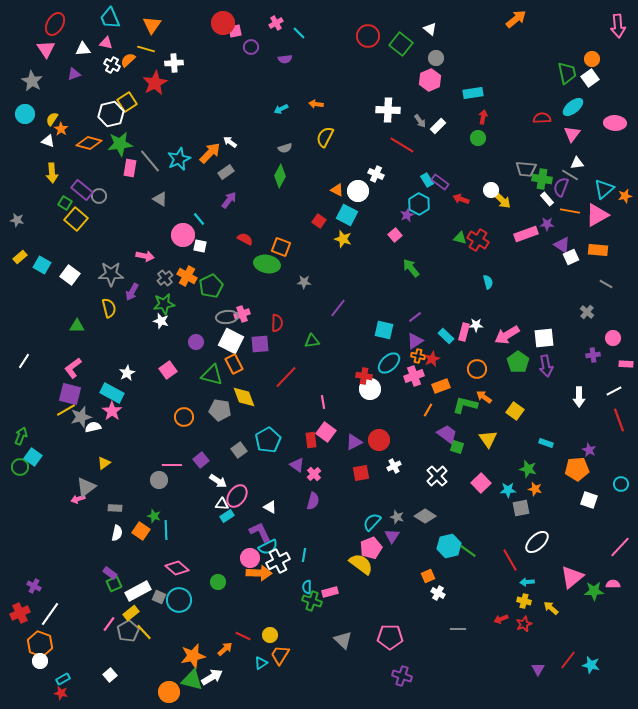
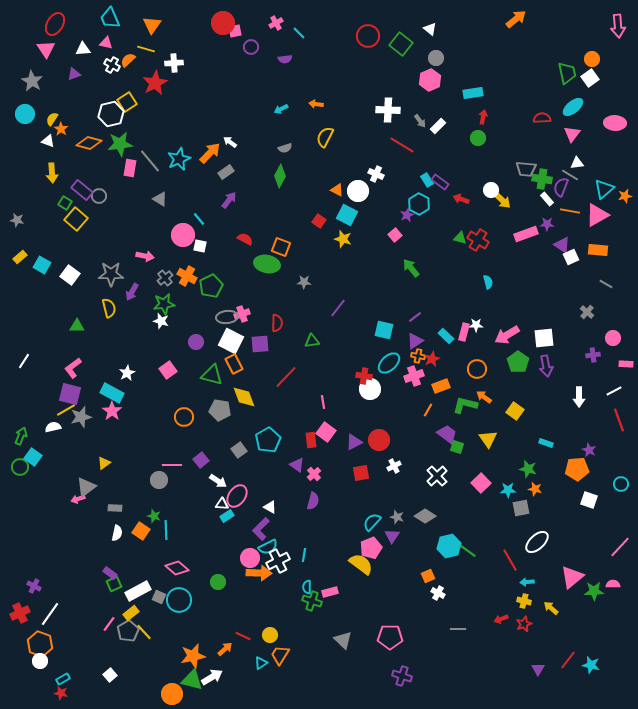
white semicircle at (93, 427): moved 40 px left
purple L-shape at (260, 532): moved 1 px right, 3 px up; rotated 110 degrees counterclockwise
orange circle at (169, 692): moved 3 px right, 2 px down
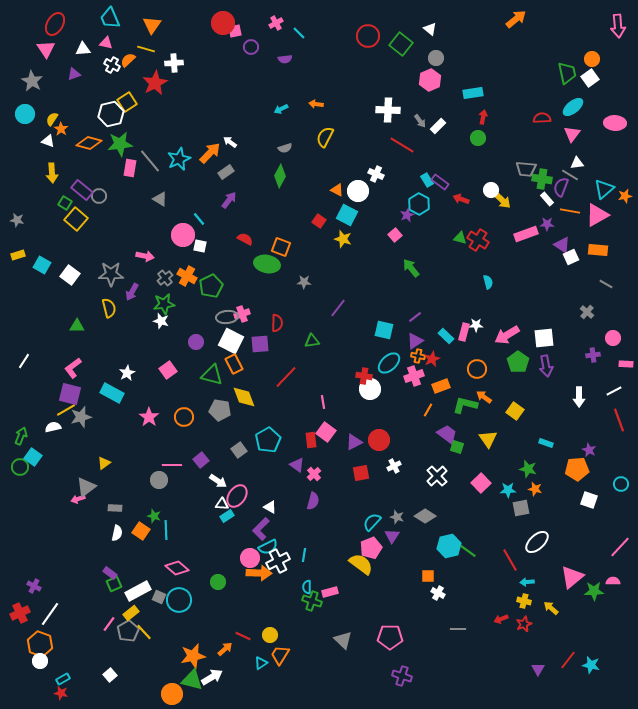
yellow rectangle at (20, 257): moved 2 px left, 2 px up; rotated 24 degrees clockwise
pink star at (112, 411): moved 37 px right, 6 px down
orange square at (428, 576): rotated 24 degrees clockwise
pink semicircle at (613, 584): moved 3 px up
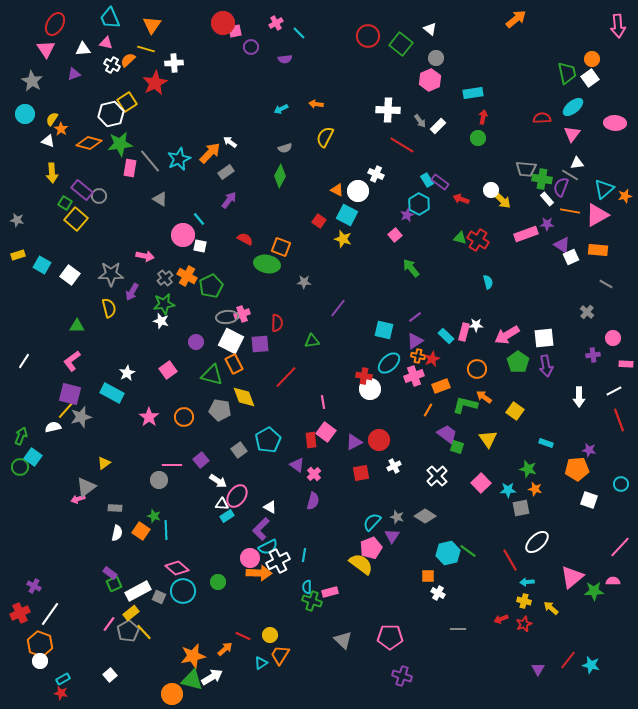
pink L-shape at (73, 368): moved 1 px left, 7 px up
yellow line at (66, 410): rotated 18 degrees counterclockwise
purple star at (589, 450): rotated 16 degrees counterclockwise
cyan hexagon at (449, 546): moved 1 px left, 7 px down
cyan circle at (179, 600): moved 4 px right, 9 px up
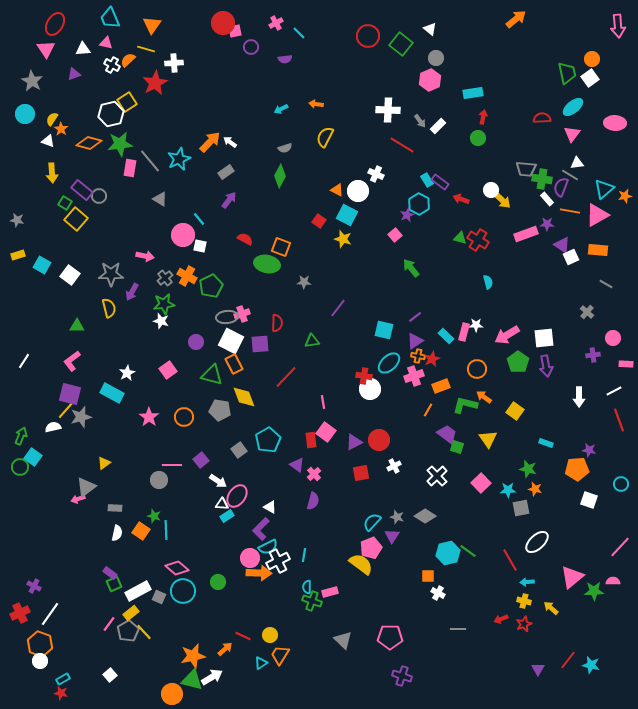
orange arrow at (210, 153): moved 11 px up
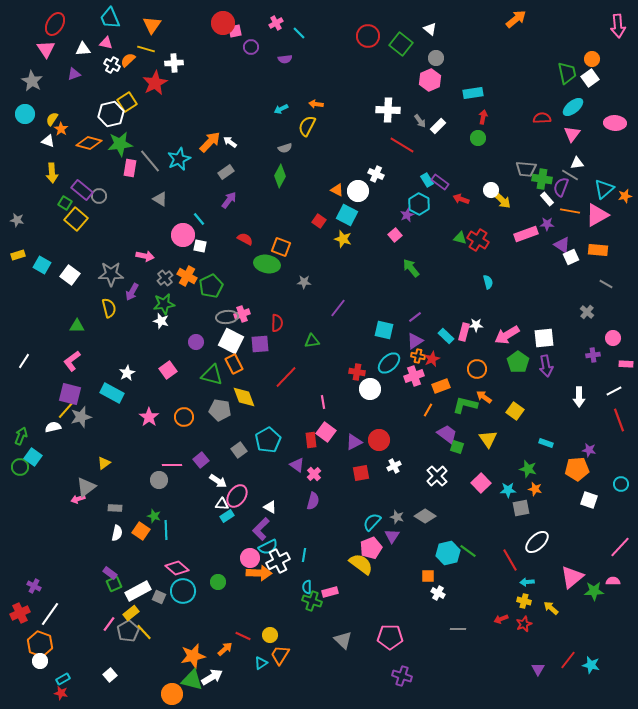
yellow semicircle at (325, 137): moved 18 px left, 11 px up
red cross at (364, 376): moved 7 px left, 4 px up
